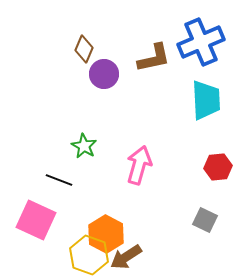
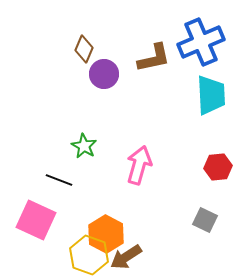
cyan trapezoid: moved 5 px right, 5 px up
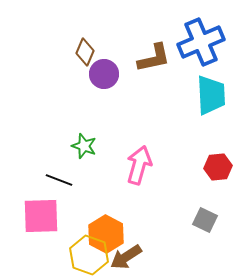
brown diamond: moved 1 px right, 3 px down
green star: rotated 10 degrees counterclockwise
pink square: moved 5 px right, 4 px up; rotated 27 degrees counterclockwise
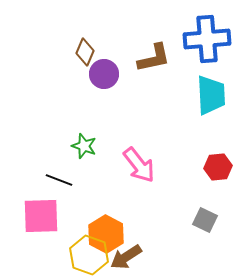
blue cross: moved 6 px right, 3 px up; rotated 18 degrees clockwise
pink arrow: rotated 126 degrees clockwise
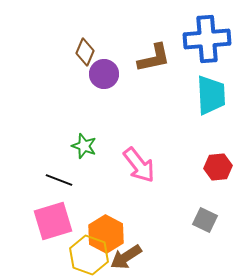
pink square: moved 12 px right, 5 px down; rotated 15 degrees counterclockwise
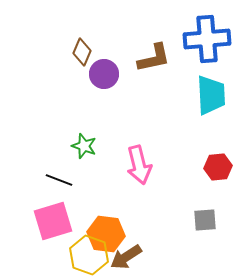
brown diamond: moved 3 px left
pink arrow: rotated 24 degrees clockwise
gray square: rotated 30 degrees counterclockwise
orange hexagon: rotated 21 degrees counterclockwise
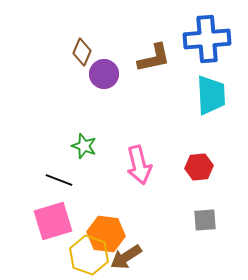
red hexagon: moved 19 px left
